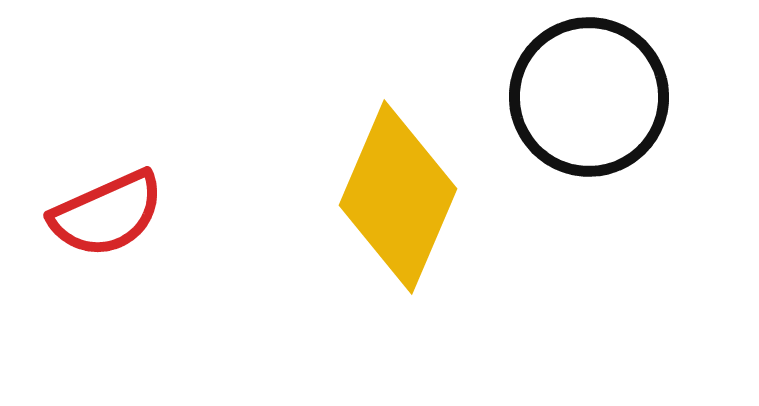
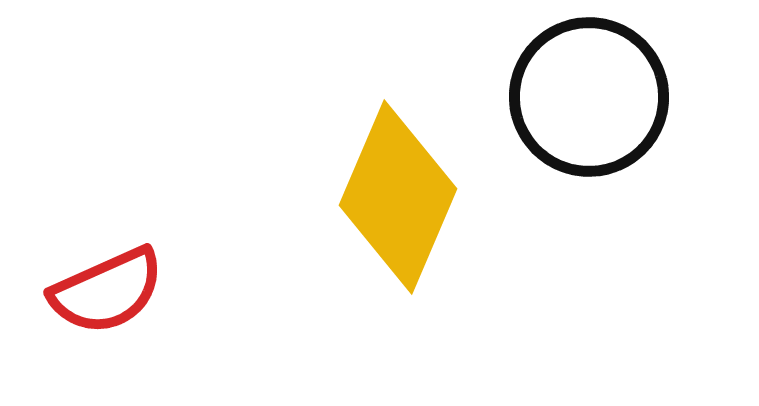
red semicircle: moved 77 px down
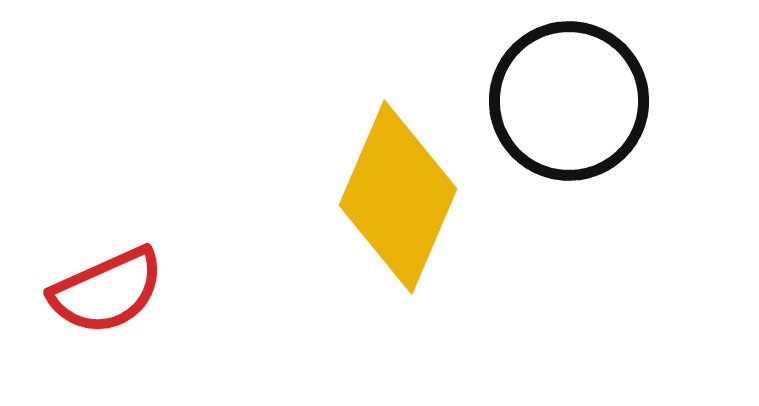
black circle: moved 20 px left, 4 px down
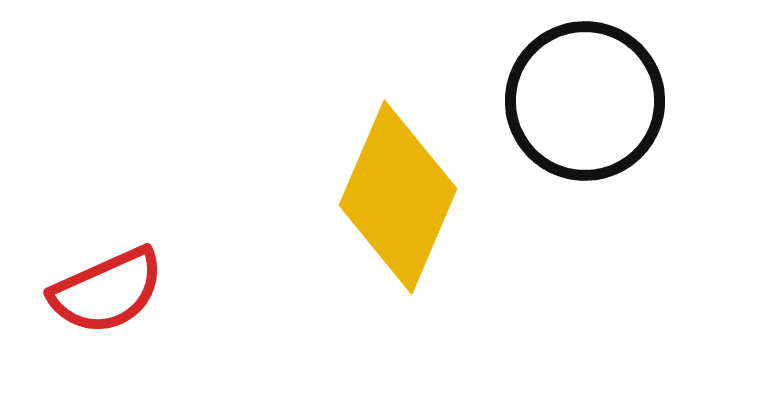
black circle: moved 16 px right
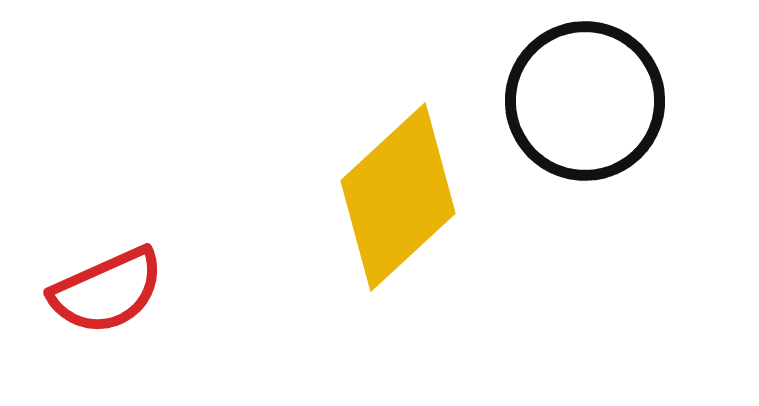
yellow diamond: rotated 24 degrees clockwise
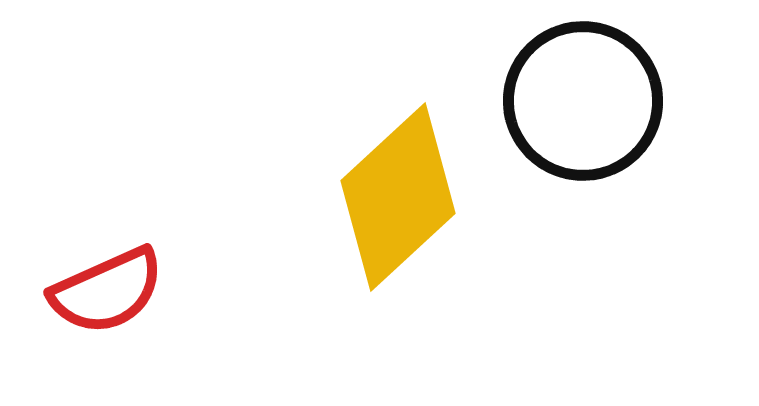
black circle: moved 2 px left
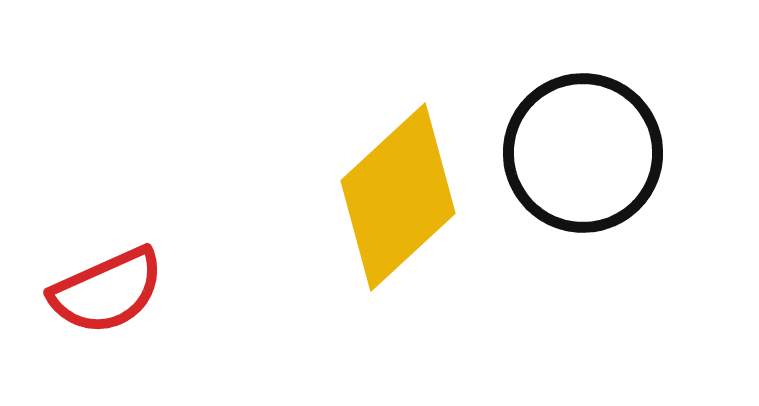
black circle: moved 52 px down
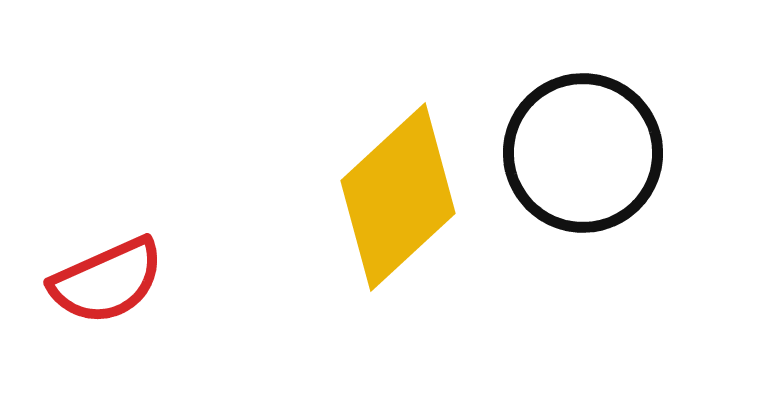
red semicircle: moved 10 px up
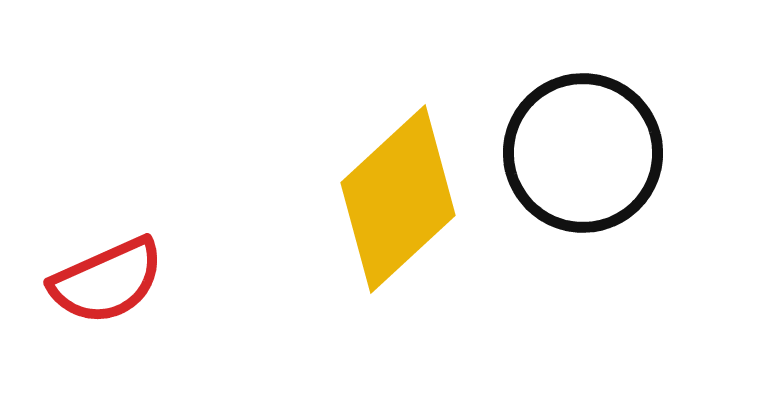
yellow diamond: moved 2 px down
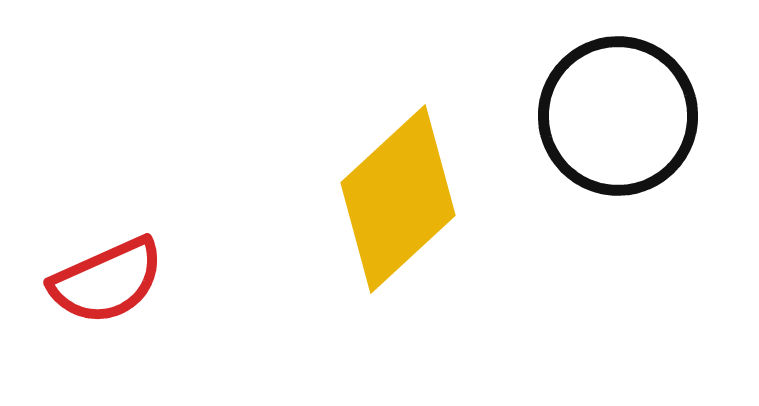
black circle: moved 35 px right, 37 px up
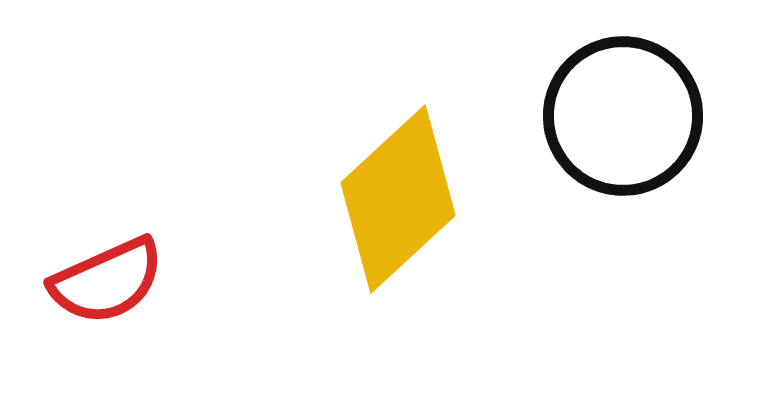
black circle: moved 5 px right
